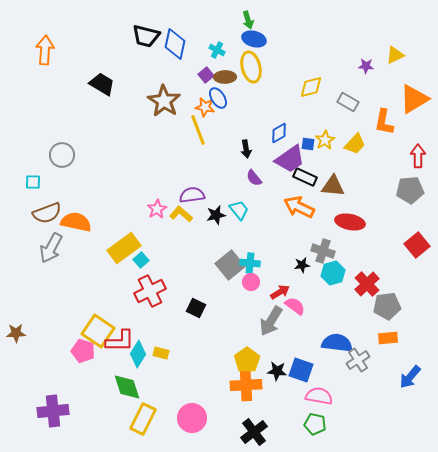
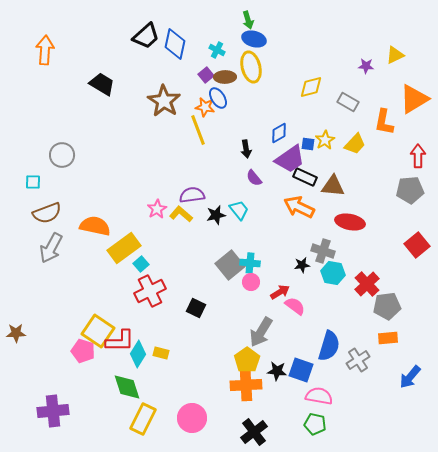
black trapezoid at (146, 36): rotated 56 degrees counterclockwise
orange semicircle at (76, 222): moved 19 px right, 4 px down
cyan square at (141, 260): moved 4 px down
cyan hexagon at (333, 273): rotated 25 degrees clockwise
gray arrow at (271, 321): moved 10 px left, 11 px down
blue semicircle at (337, 343): moved 8 px left, 3 px down; rotated 100 degrees clockwise
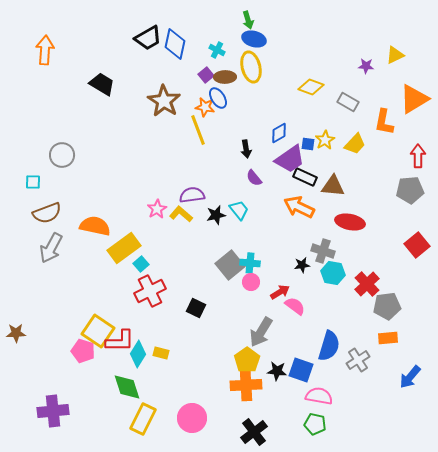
black trapezoid at (146, 36): moved 2 px right, 2 px down; rotated 12 degrees clockwise
yellow diamond at (311, 87): rotated 35 degrees clockwise
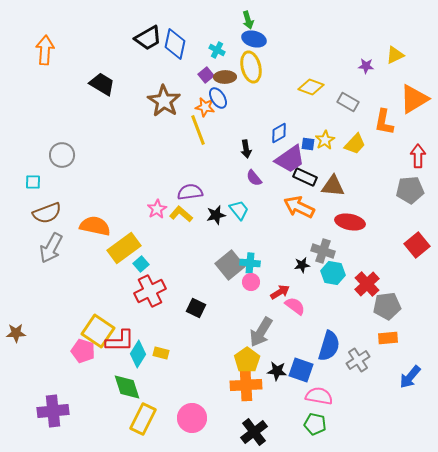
purple semicircle at (192, 195): moved 2 px left, 3 px up
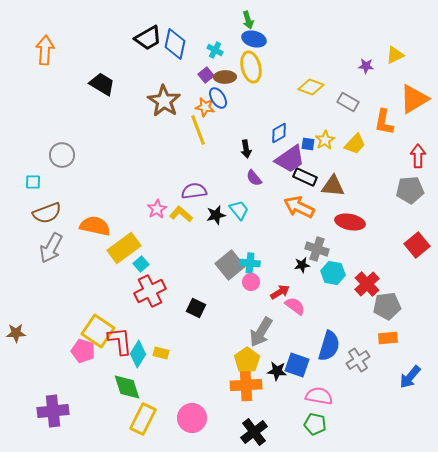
cyan cross at (217, 50): moved 2 px left
purple semicircle at (190, 192): moved 4 px right, 1 px up
gray cross at (323, 251): moved 6 px left, 2 px up
red L-shape at (120, 341): rotated 96 degrees counterclockwise
blue square at (301, 370): moved 4 px left, 5 px up
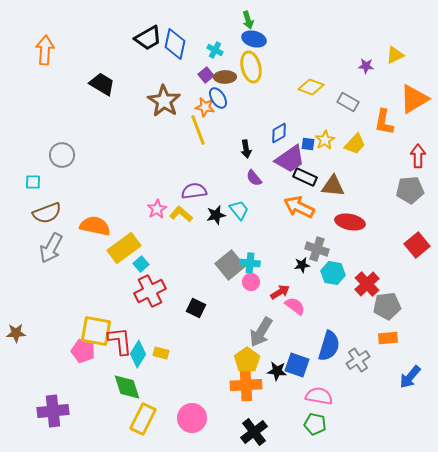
yellow square at (98, 331): moved 2 px left; rotated 24 degrees counterclockwise
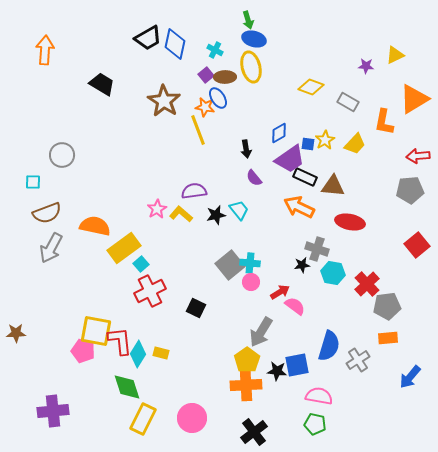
red arrow at (418, 156): rotated 95 degrees counterclockwise
blue square at (297, 365): rotated 30 degrees counterclockwise
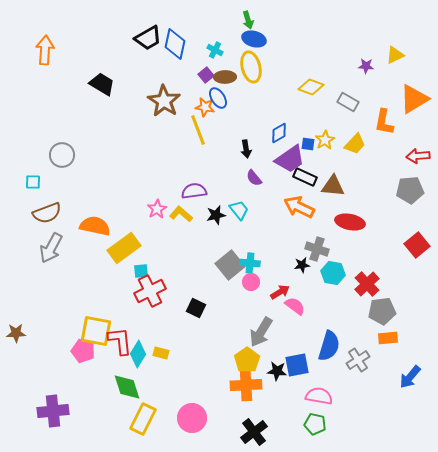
cyan square at (141, 264): moved 7 px down; rotated 35 degrees clockwise
gray pentagon at (387, 306): moved 5 px left, 5 px down
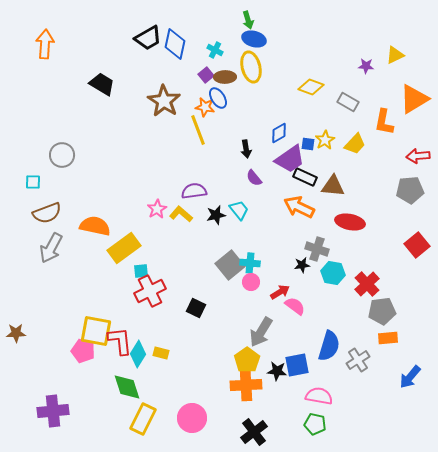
orange arrow at (45, 50): moved 6 px up
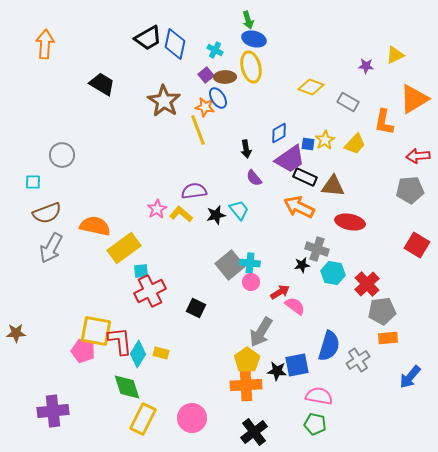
red square at (417, 245): rotated 20 degrees counterclockwise
